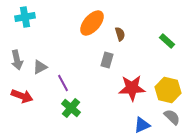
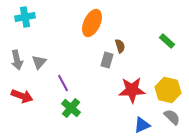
orange ellipse: rotated 16 degrees counterclockwise
brown semicircle: moved 12 px down
gray triangle: moved 1 px left, 5 px up; rotated 21 degrees counterclockwise
red star: moved 2 px down
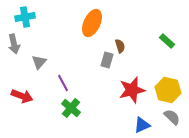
gray arrow: moved 3 px left, 16 px up
red star: rotated 12 degrees counterclockwise
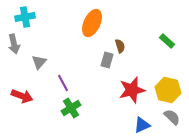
green cross: rotated 18 degrees clockwise
